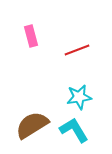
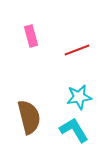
brown semicircle: moved 3 px left, 8 px up; rotated 108 degrees clockwise
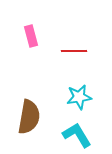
red line: moved 3 px left, 1 px down; rotated 20 degrees clockwise
brown semicircle: rotated 24 degrees clockwise
cyan L-shape: moved 3 px right, 5 px down
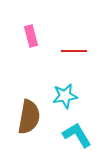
cyan star: moved 14 px left, 1 px up
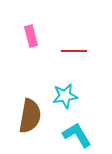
brown semicircle: moved 1 px right, 1 px up
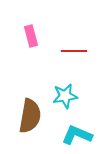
cyan L-shape: rotated 36 degrees counterclockwise
